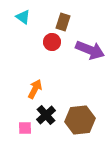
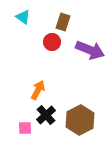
orange arrow: moved 3 px right, 1 px down
brown hexagon: rotated 20 degrees counterclockwise
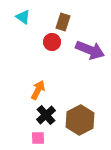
pink square: moved 13 px right, 10 px down
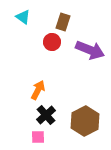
brown hexagon: moved 5 px right, 1 px down
pink square: moved 1 px up
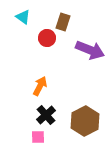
red circle: moved 5 px left, 4 px up
orange arrow: moved 2 px right, 4 px up
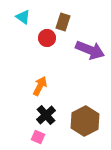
pink square: rotated 24 degrees clockwise
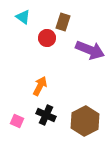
black cross: rotated 24 degrees counterclockwise
pink square: moved 21 px left, 16 px up
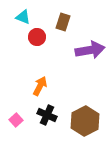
cyan triangle: rotated 14 degrees counterclockwise
red circle: moved 10 px left, 1 px up
purple arrow: rotated 32 degrees counterclockwise
black cross: moved 1 px right
pink square: moved 1 px left, 1 px up; rotated 24 degrees clockwise
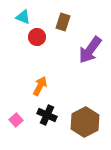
purple arrow: rotated 136 degrees clockwise
brown hexagon: moved 1 px down
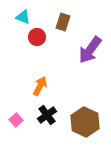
black cross: rotated 30 degrees clockwise
brown hexagon: rotated 8 degrees counterclockwise
